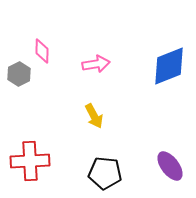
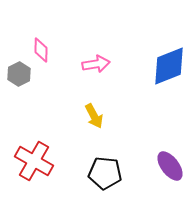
pink diamond: moved 1 px left, 1 px up
red cross: moved 4 px right; rotated 33 degrees clockwise
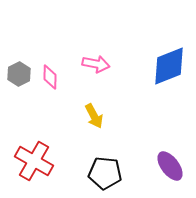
pink diamond: moved 9 px right, 27 px down
pink arrow: rotated 20 degrees clockwise
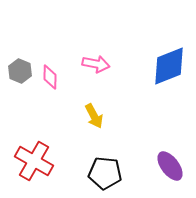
gray hexagon: moved 1 px right, 3 px up; rotated 10 degrees counterclockwise
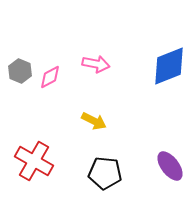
pink diamond: rotated 60 degrees clockwise
yellow arrow: moved 5 px down; rotated 35 degrees counterclockwise
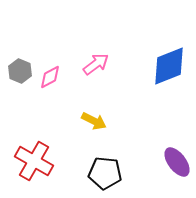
pink arrow: rotated 48 degrees counterclockwise
purple ellipse: moved 7 px right, 4 px up
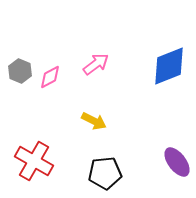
black pentagon: rotated 12 degrees counterclockwise
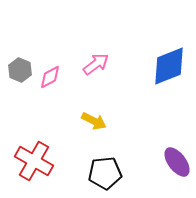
gray hexagon: moved 1 px up
